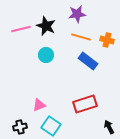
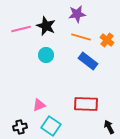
orange cross: rotated 24 degrees clockwise
red rectangle: moved 1 px right; rotated 20 degrees clockwise
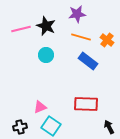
pink triangle: moved 1 px right, 2 px down
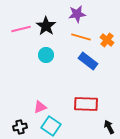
black star: rotated 12 degrees clockwise
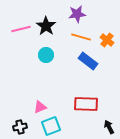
cyan square: rotated 36 degrees clockwise
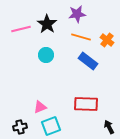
black star: moved 1 px right, 2 px up
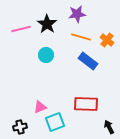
cyan square: moved 4 px right, 4 px up
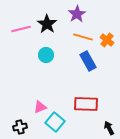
purple star: rotated 24 degrees counterclockwise
orange line: moved 2 px right
blue rectangle: rotated 24 degrees clockwise
cyan square: rotated 30 degrees counterclockwise
black arrow: moved 1 px down
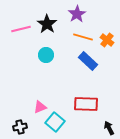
blue rectangle: rotated 18 degrees counterclockwise
